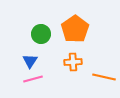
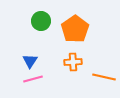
green circle: moved 13 px up
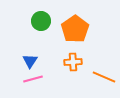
orange line: rotated 10 degrees clockwise
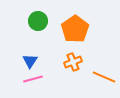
green circle: moved 3 px left
orange cross: rotated 18 degrees counterclockwise
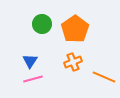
green circle: moved 4 px right, 3 px down
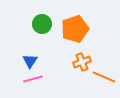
orange pentagon: rotated 16 degrees clockwise
orange cross: moved 9 px right
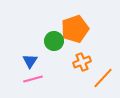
green circle: moved 12 px right, 17 px down
orange line: moved 1 px left, 1 px down; rotated 70 degrees counterclockwise
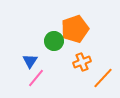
pink line: moved 3 px right, 1 px up; rotated 36 degrees counterclockwise
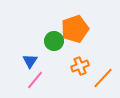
orange cross: moved 2 px left, 4 px down
pink line: moved 1 px left, 2 px down
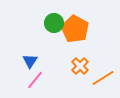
orange pentagon: rotated 24 degrees counterclockwise
green circle: moved 18 px up
orange cross: rotated 24 degrees counterclockwise
orange line: rotated 15 degrees clockwise
